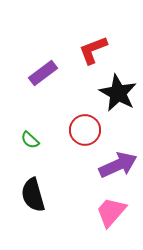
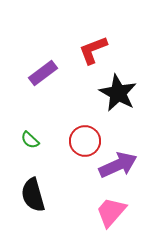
red circle: moved 11 px down
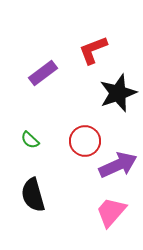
black star: rotated 24 degrees clockwise
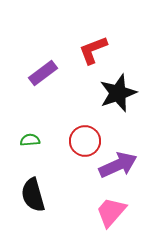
green semicircle: rotated 132 degrees clockwise
